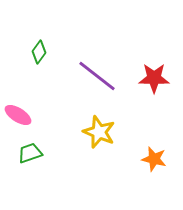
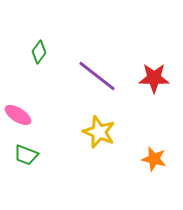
green trapezoid: moved 4 px left, 2 px down; rotated 140 degrees counterclockwise
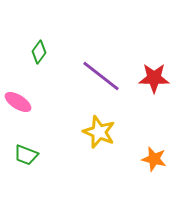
purple line: moved 4 px right
pink ellipse: moved 13 px up
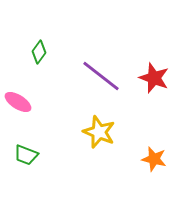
red star: rotated 20 degrees clockwise
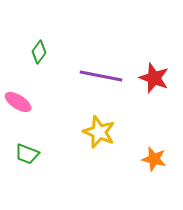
purple line: rotated 27 degrees counterclockwise
green trapezoid: moved 1 px right, 1 px up
